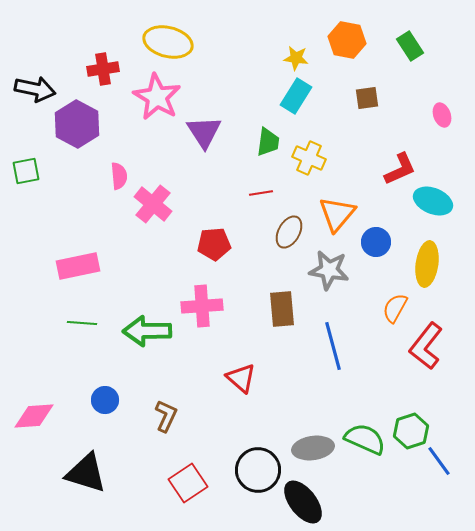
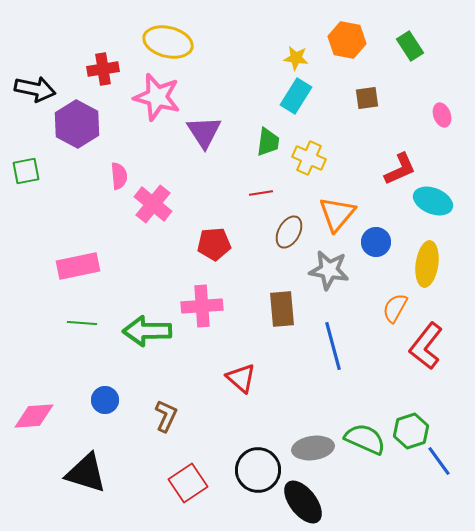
pink star at (157, 97): rotated 15 degrees counterclockwise
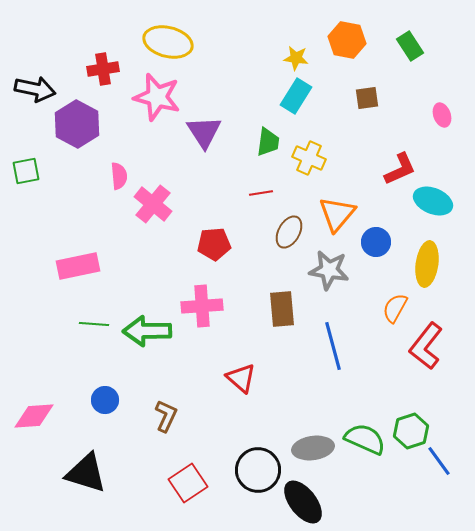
green line at (82, 323): moved 12 px right, 1 px down
